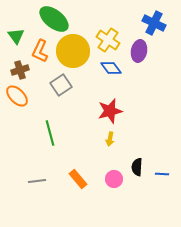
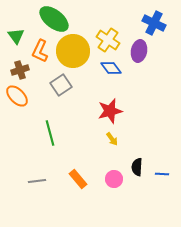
yellow arrow: moved 2 px right; rotated 48 degrees counterclockwise
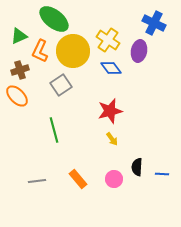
green triangle: moved 3 px right; rotated 42 degrees clockwise
green line: moved 4 px right, 3 px up
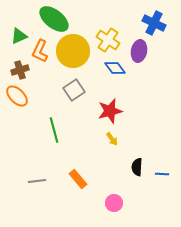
blue diamond: moved 4 px right
gray square: moved 13 px right, 5 px down
pink circle: moved 24 px down
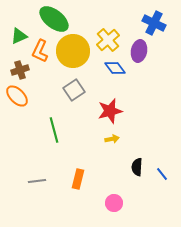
yellow cross: rotated 15 degrees clockwise
yellow arrow: rotated 64 degrees counterclockwise
blue line: rotated 48 degrees clockwise
orange rectangle: rotated 54 degrees clockwise
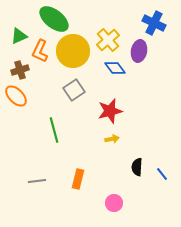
orange ellipse: moved 1 px left
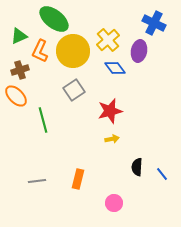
green line: moved 11 px left, 10 px up
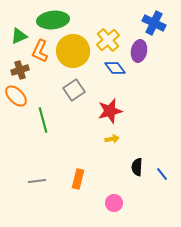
green ellipse: moved 1 px left, 1 px down; rotated 44 degrees counterclockwise
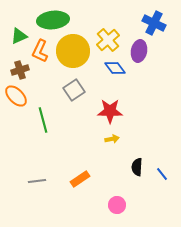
red star: rotated 15 degrees clockwise
orange rectangle: moved 2 px right; rotated 42 degrees clockwise
pink circle: moved 3 px right, 2 px down
